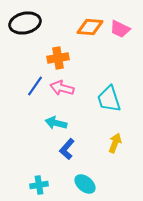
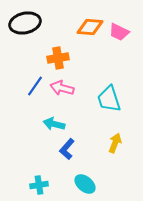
pink trapezoid: moved 1 px left, 3 px down
cyan arrow: moved 2 px left, 1 px down
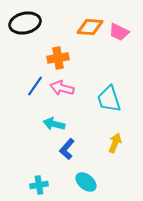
cyan ellipse: moved 1 px right, 2 px up
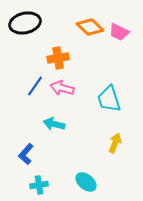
orange diamond: rotated 40 degrees clockwise
blue L-shape: moved 41 px left, 5 px down
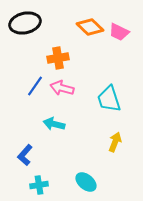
yellow arrow: moved 1 px up
blue L-shape: moved 1 px left, 1 px down
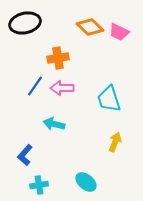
pink arrow: rotated 15 degrees counterclockwise
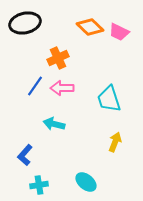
orange cross: rotated 15 degrees counterclockwise
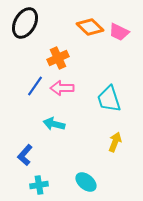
black ellipse: rotated 48 degrees counterclockwise
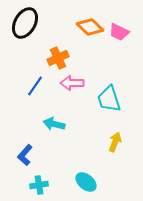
pink arrow: moved 10 px right, 5 px up
